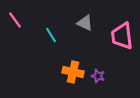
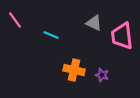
gray triangle: moved 9 px right
cyan line: rotated 35 degrees counterclockwise
orange cross: moved 1 px right, 2 px up
purple star: moved 4 px right, 1 px up
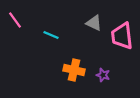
purple star: moved 1 px right
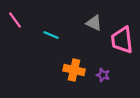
pink trapezoid: moved 4 px down
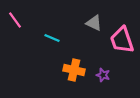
cyan line: moved 1 px right, 3 px down
pink trapezoid: rotated 12 degrees counterclockwise
